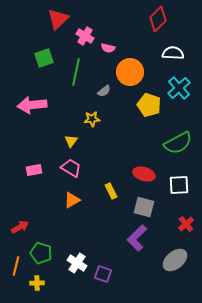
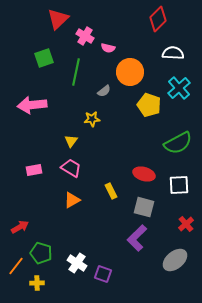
orange line: rotated 24 degrees clockwise
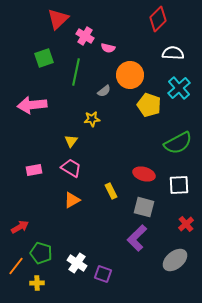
orange circle: moved 3 px down
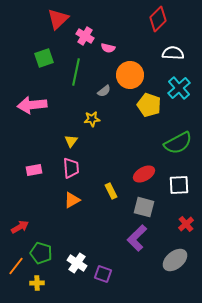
pink trapezoid: rotated 55 degrees clockwise
red ellipse: rotated 45 degrees counterclockwise
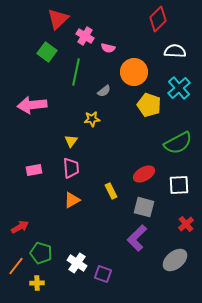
white semicircle: moved 2 px right, 2 px up
green square: moved 3 px right, 6 px up; rotated 36 degrees counterclockwise
orange circle: moved 4 px right, 3 px up
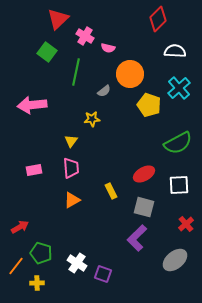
orange circle: moved 4 px left, 2 px down
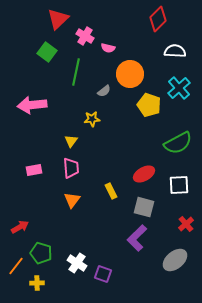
orange triangle: rotated 24 degrees counterclockwise
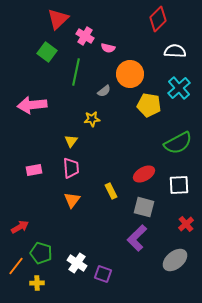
yellow pentagon: rotated 10 degrees counterclockwise
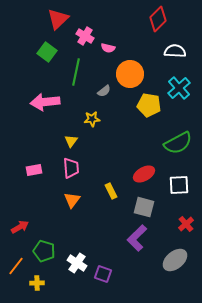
pink arrow: moved 13 px right, 3 px up
green pentagon: moved 3 px right, 2 px up
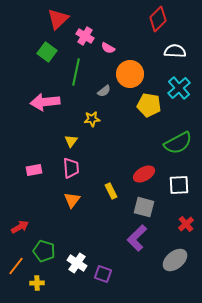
pink semicircle: rotated 16 degrees clockwise
